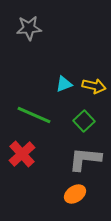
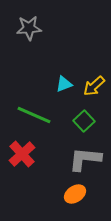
yellow arrow: rotated 125 degrees clockwise
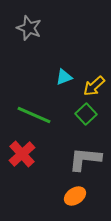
gray star: rotated 25 degrees clockwise
cyan triangle: moved 7 px up
green square: moved 2 px right, 7 px up
orange ellipse: moved 2 px down
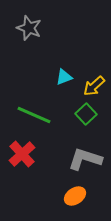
gray L-shape: rotated 12 degrees clockwise
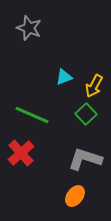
yellow arrow: rotated 20 degrees counterclockwise
green line: moved 2 px left
red cross: moved 1 px left, 1 px up
orange ellipse: rotated 20 degrees counterclockwise
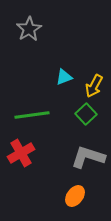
gray star: moved 1 px down; rotated 20 degrees clockwise
green line: rotated 32 degrees counterclockwise
red cross: rotated 12 degrees clockwise
gray L-shape: moved 3 px right, 2 px up
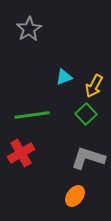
gray L-shape: moved 1 px down
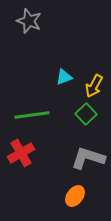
gray star: moved 8 px up; rotated 20 degrees counterclockwise
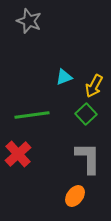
red cross: moved 3 px left, 1 px down; rotated 12 degrees counterclockwise
gray L-shape: rotated 72 degrees clockwise
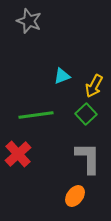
cyan triangle: moved 2 px left, 1 px up
green line: moved 4 px right
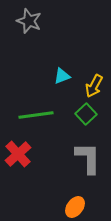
orange ellipse: moved 11 px down
